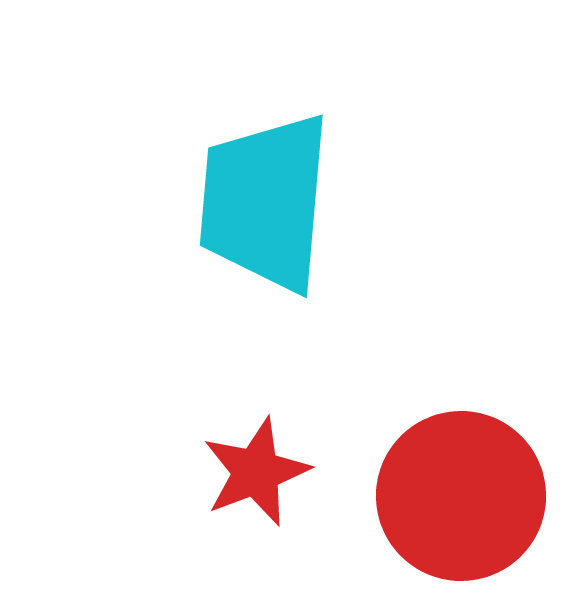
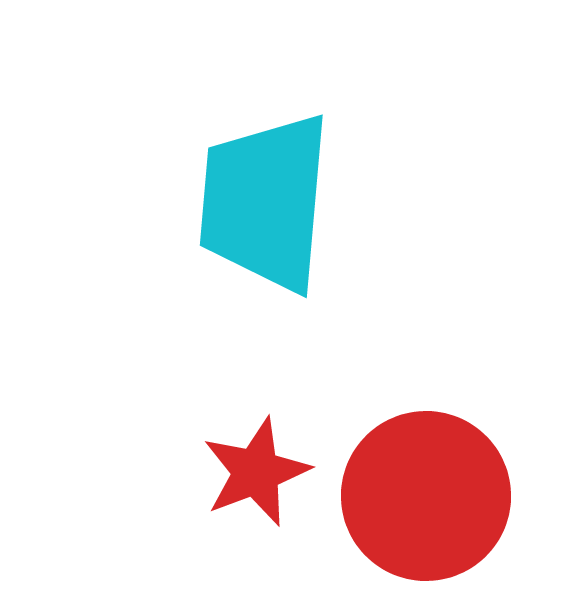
red circle: moved 35 px left
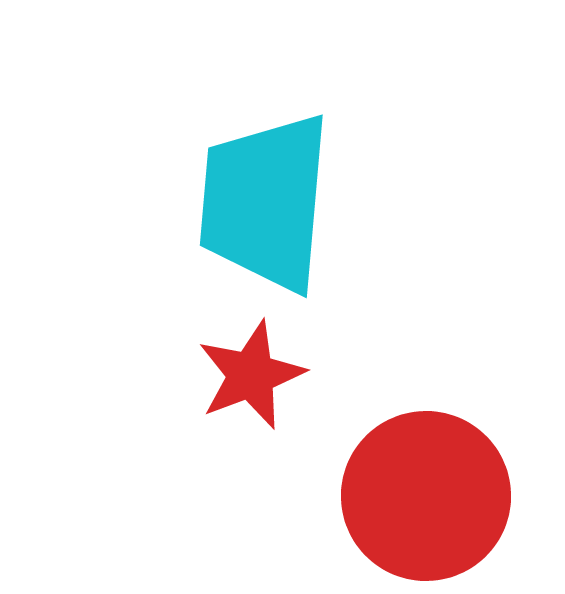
red star: moved 5 px left, 97 px up
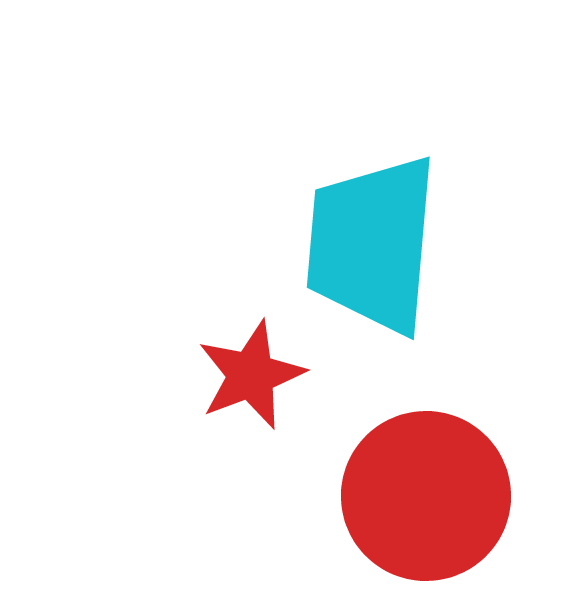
cyan trapezoid: moved 107 px right, 42 px down
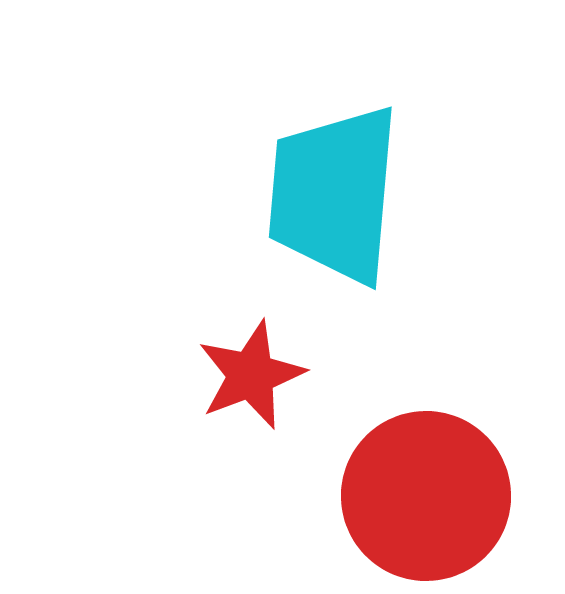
cyan trapezoid: moved 38 px left, 50 px up
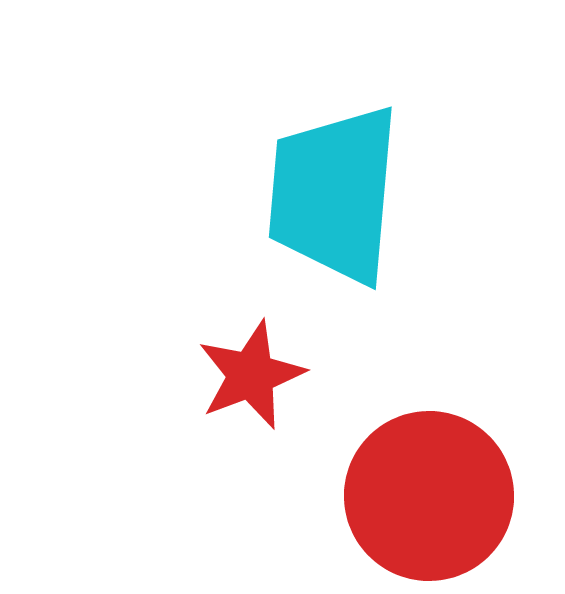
red circle: moved 3 px right
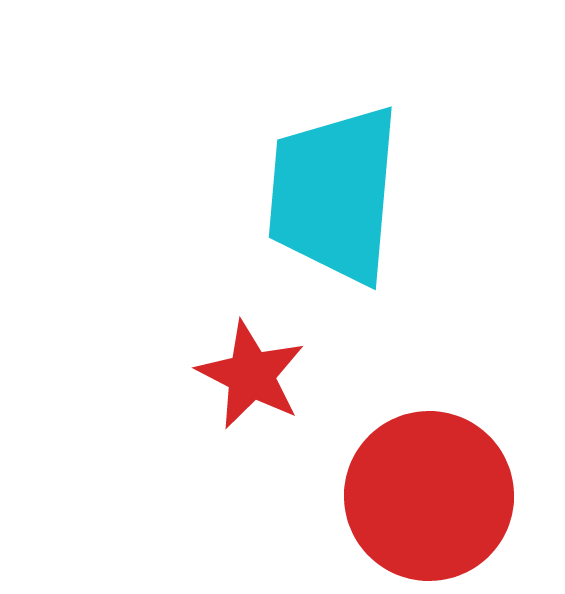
red star: rotated 24 degrees counterclockwise
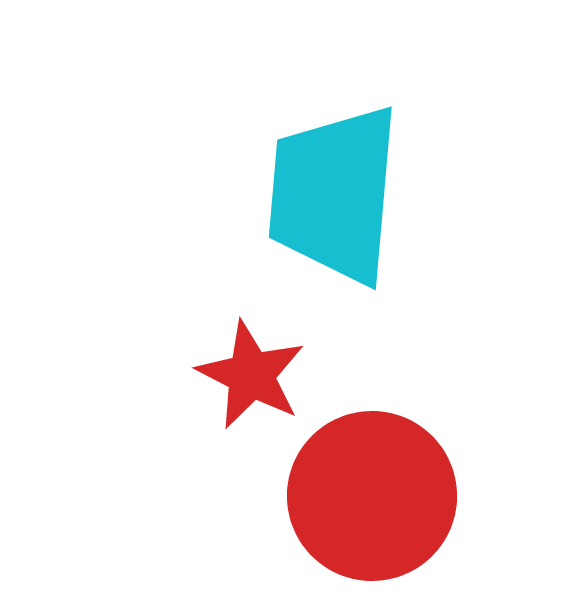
red circle: moved 57 px left
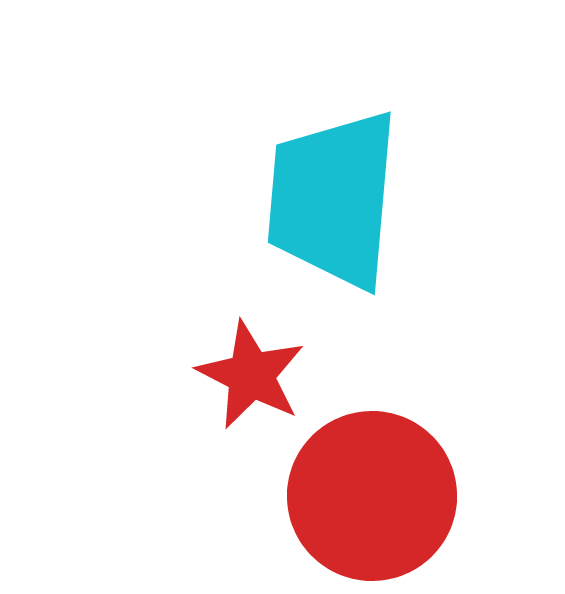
cyan trapezoid: moved 1 px left, 5 px down
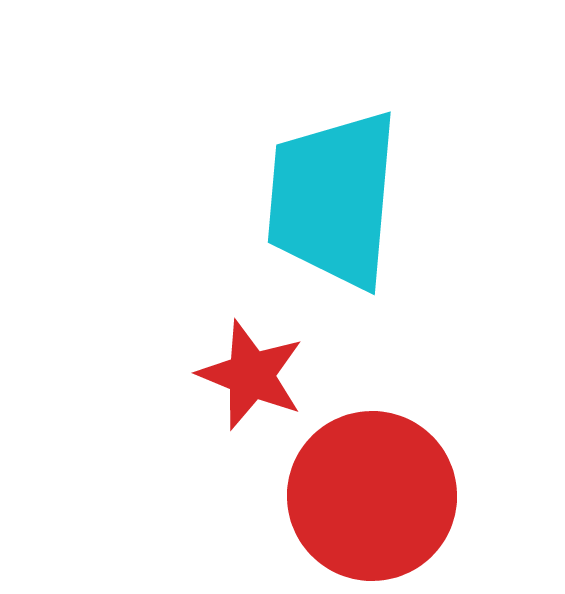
red star: rotated 5 degrees counterclockwise
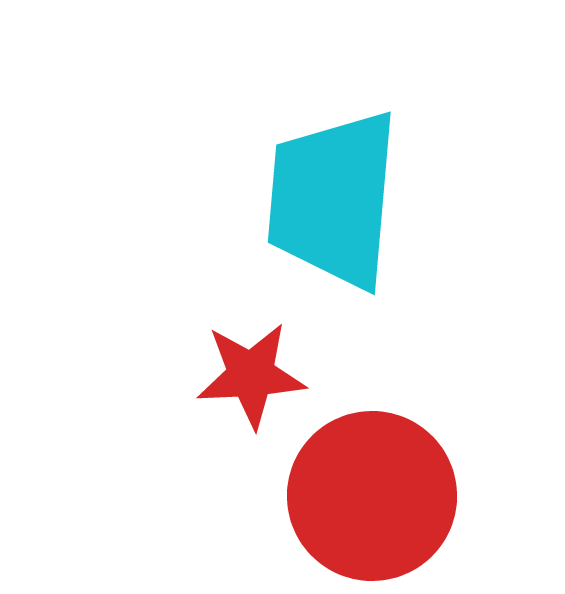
red star: rotated 25 degrees counterclockwise
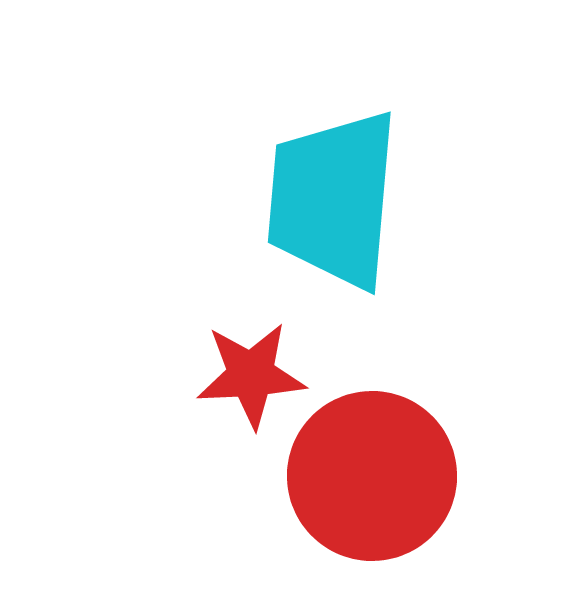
red circle: moved 20 px up
